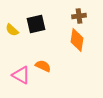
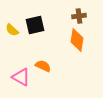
black square: moved 1 px left, 1 px down
pink triangle: moved 2 px down
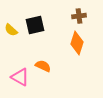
yellow semicircle: moved 1 px left
orange diamond: moved 3 px down; rotated 10 degrees clockwise
pink triangle: moved 1 px left
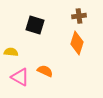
black square: rotated 30 degrees clockwise
yellow semicircle: moved 22 px down; rotated 144 degrees clockwise
orange semicircle: moved 2 px right, 5 px down
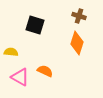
brown cross: rotated 24 degrees clockwise
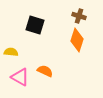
orange diamond: moved 3 px up
